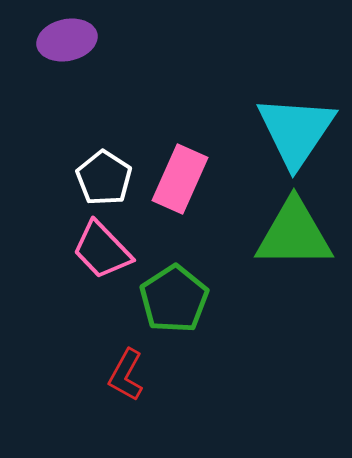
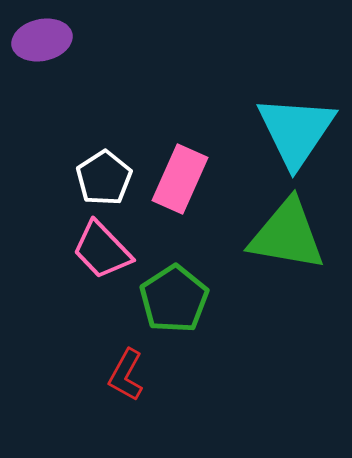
purple ellipse: moved 25 px left
white pentagon: rotated 6 degrees clockwise
green triangle: moved 7 px left, 1 px down; rotated 10 degrees clockwise
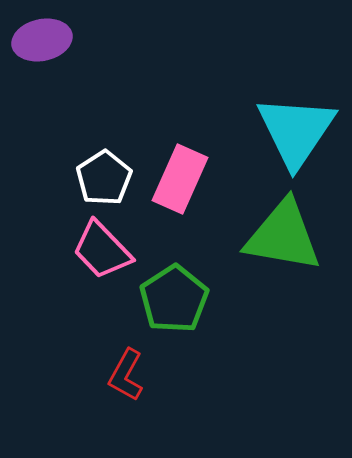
green triangle: moved 4 px left, 1 px down
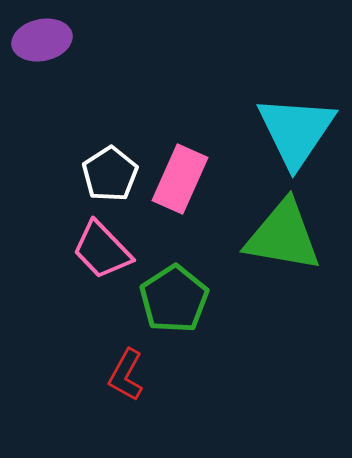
white pentagon: moved 6 px right, 4 px up
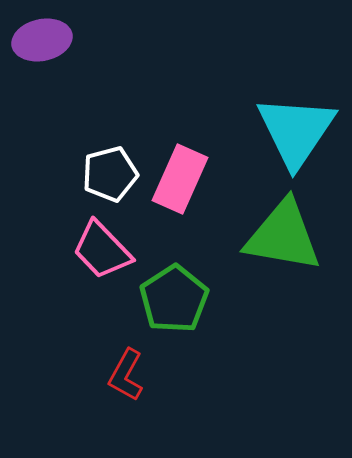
white pentagon: rotated 18 degrees clockwise
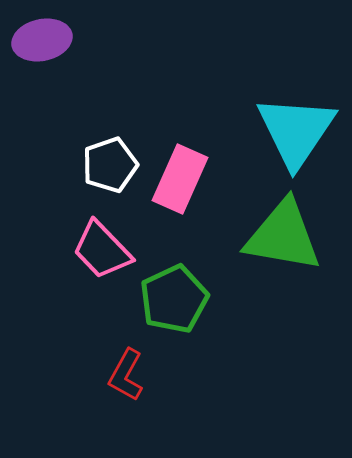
white pentagon: moved 9 px up; rotated 4 degrees counterclockwise
green pentagon: rotated 8 degrees clockwise
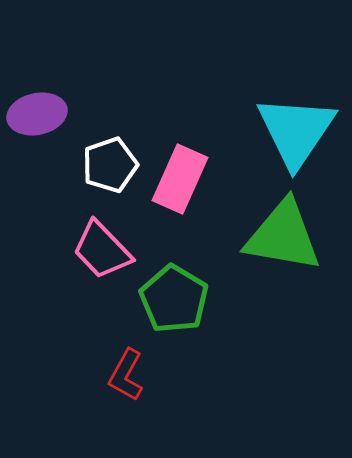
purple ellipse: moved 5 px left, 74 px down
green pentagon: rotated 16 degrees counterclockwise
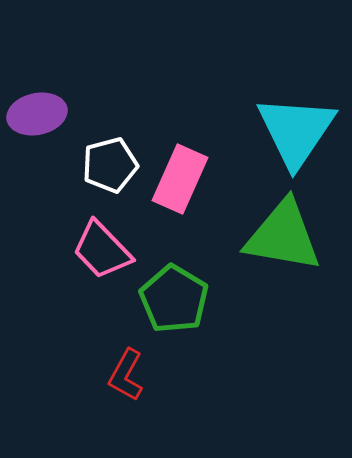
white pentagon: rotated 4 degrees clockwise
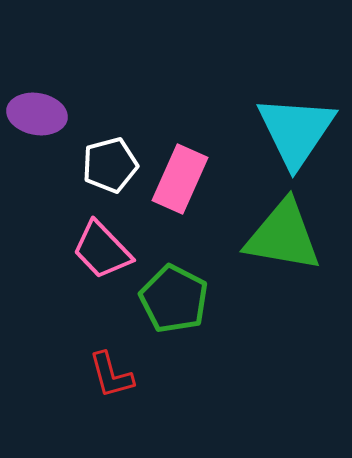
purple ellipse: rotated 22 degrees clockwise
green pentagon: rotated 4 degrees counterclockwise
red L-shape: moved 15 px left; rotated 44 degrees counterclockwise
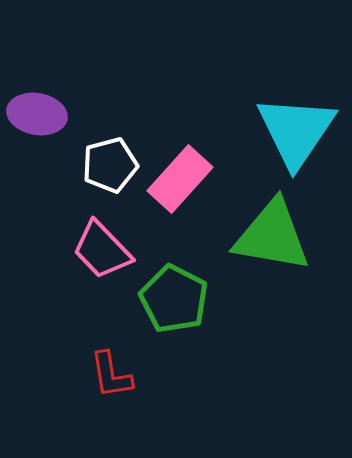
pink rectangle: rotated 18 degrees clockwise
green triangle: moved 11 px left
red L-shape: rotated 6 degrees clockwise
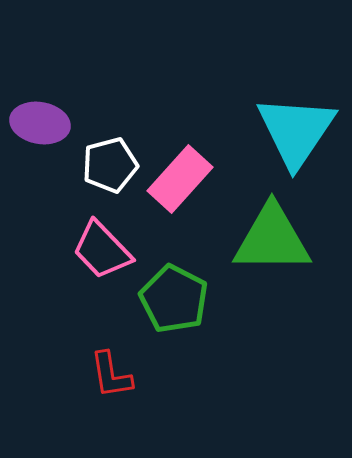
purple ellipse: moved 3 px right, 9 px down
green triangle: moved 3 px down; rotated 10 degrees counterclockwise
